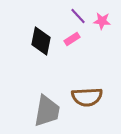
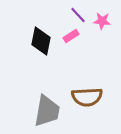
purple line: moved 1 px up
pink rectangle: moved 1 px left, 3 px up
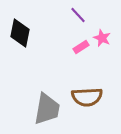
pink star: moved 17 px down; rotated 18 degrees clockwise
pink rectangle: moved 10 px right, 11 px down
black diamond: moved 21 px left, 8 px up
gray trapezoid: moved 2 px up
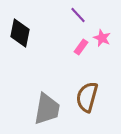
pink rectangle: rotated 21 degrees counterclockwise
brown semicircle: rotated 108 degrees clockwise
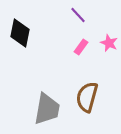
pink star: moved 7 px right, 5 px down
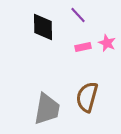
black diamond: moved 23 px right, 6 px up; rotated 12 degrees counterclockwise
pink star: moved 2 px left
pink rectangle: moved 2 px right; rotated 42 degrees clockwise
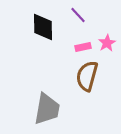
pink star: rotated 18 degrees clockwise
brown semicircle: moved 21 px up
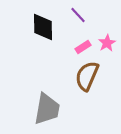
pink rectangle: rotated 21 degrees counterclockwise
brown semicircle: rotated 8 degrees clockwise
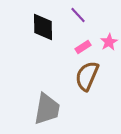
pink star: moved 2 px right, 1 px up
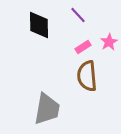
black diamond: moved 4 px left, 2 px up
brown semicircle: rotated 28 degrees counterclockwise
